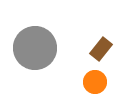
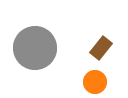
brown rectangle: moved 1 px up
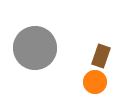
brown rectangle: moved 8 px down; rotated 20 degrees counterclockwise
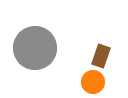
orange circle: moved 2 px left
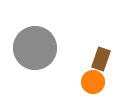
brown rectangle: moved 3 px down
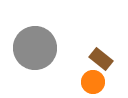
brown rectangle: rotated 70 degrees counterclockwise
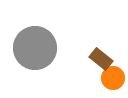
orange circle: moved 20 px right, 4 px up
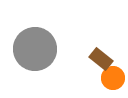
gray circle: moved 1 px down
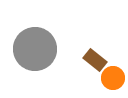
brown rectangle: moved 6 px left, 1 px down
